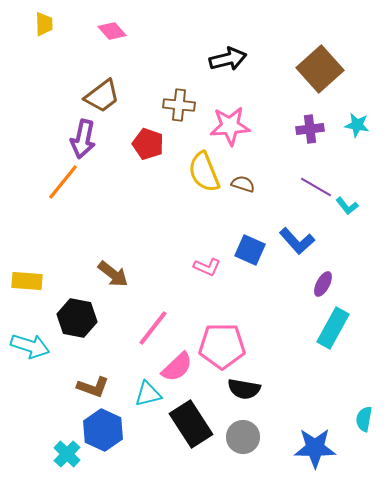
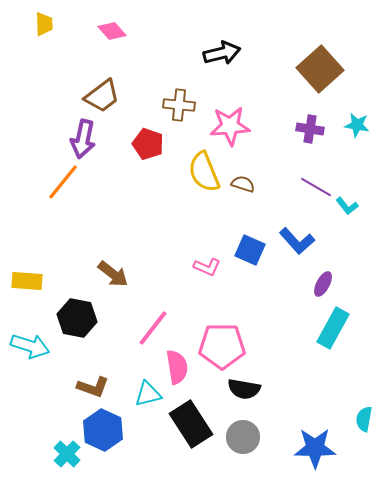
black arrow: moved 6 px left, 6 px up
purple cross: rotated 16 degrees clockwise
pink semicircle: rotated 56 degrees counterclockwise
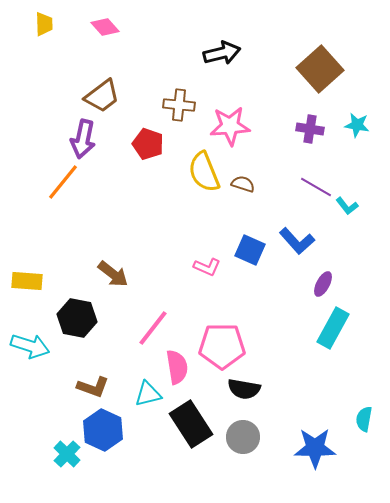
pink diamond: moved 7 px left, 4 px up
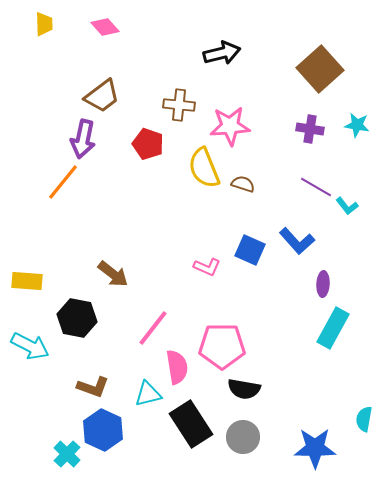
yellow semicircle: moved 4 px up
purple ellipse: rotated 25 degrees counterclockwise
cyan arrow: rotated 9 degrees clockwise
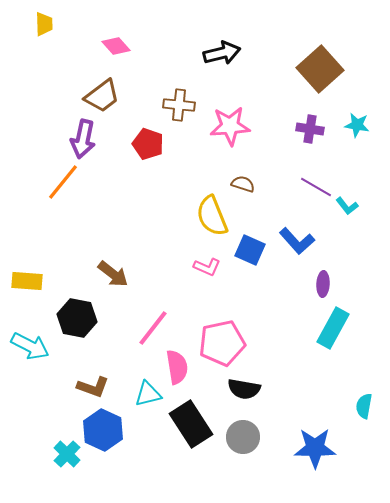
pink diamond: moved 11 px right, 19 px down
yellow semicircle: moved 8 px right, 48 px down
pink pentagon: moved 3 px up; rotated 12 degrees counterclockwise
cyan semicircle: moved 13 px up
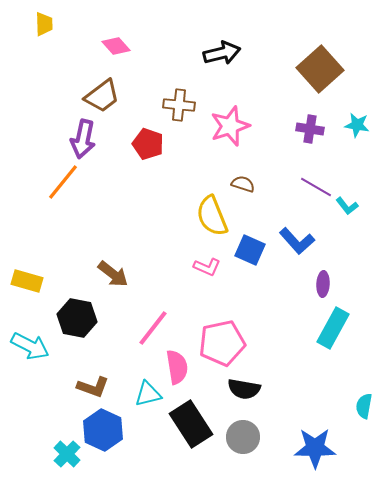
pink star: rotated 15 degrees counterclockwise
yellow rectangle: rotated 12 degrees clockwise
